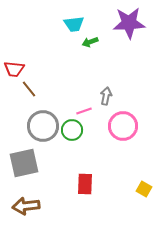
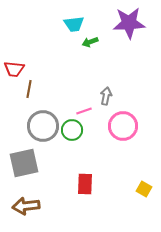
brown line: rotated 48 degrees clockwise
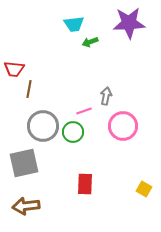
green circle: moved 1 px right, 2 px down
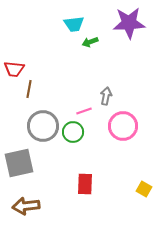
gray square: moved 5 px left
